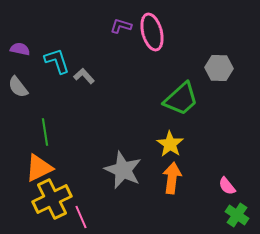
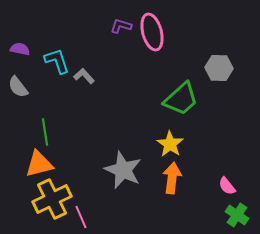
orange triangle: moved 4 px up; rotated 12 degrees clockwise
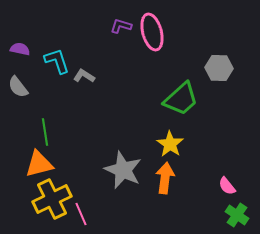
gray L-shape: rotated 15 degrees counterclockwise
orange arrow: moved 7 px left
pink line: moved 3 px up
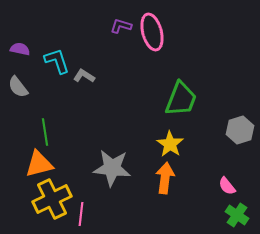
gray hexagon: moved 21 px right, 62 px down; rotated 20 degrees counterclockwise
green trapezoid: rotated 27 degrees counterclockwise
gray star: moved 11 px left, 2 px up; rotated 18 degrees counterclockwise
pink line: rotated 30 degrees clockwise
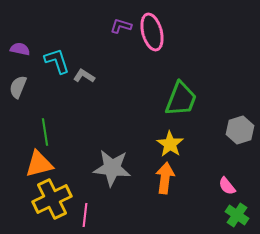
gray semicircle: rotated 60 degrees clockwise
pink line: moved 4 px right, 1 px down
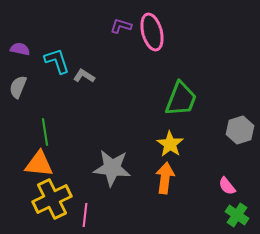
orange triangle: rotated 20 degrees clockwise
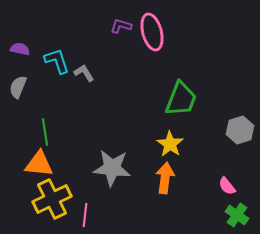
gray L-shape: moved 3 px up; rotated 25 degrees clockwise
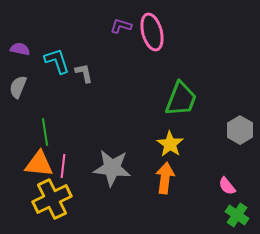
gray L-shape: rotated 20 degrees clockwise
gray hexagon: rotated 12 degrees counterclockwise
pink line: moved 22 px left, 49 px up
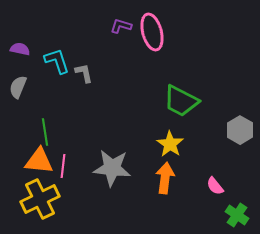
green trapezoid: moved 2 px down; rotated 96 degrees clockwise
orange triangle: moved 3 px up
pink semicircle: moved 12 px left
yellow cross: moved 12 px left
